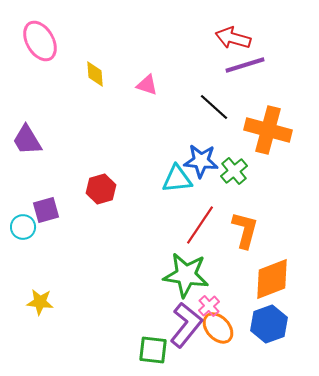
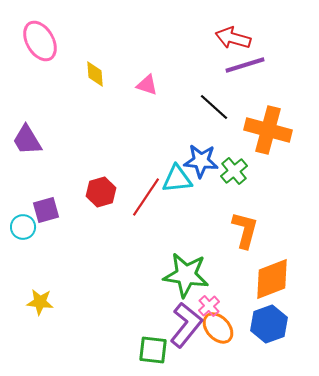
red hexagon: moved 3 px down
red line: moved 54 px left, 28 px up
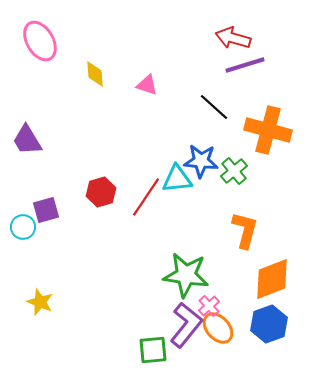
yellow star: rotated 16 degrees clockwise
green square: rotated 12 degrees counterclockwise
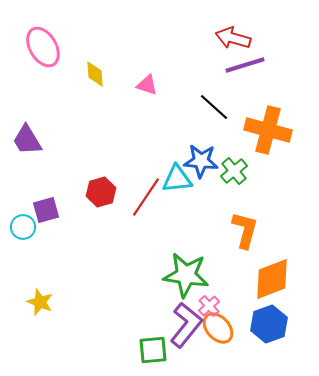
pink ellipse: moved 3 px right, 6 px down
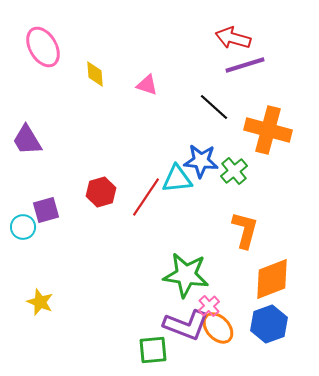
purple L-shape: rotated 72 degrees clockwise
